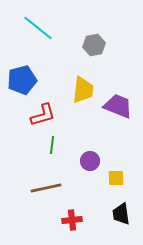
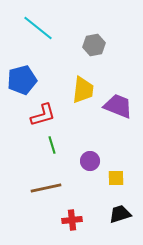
green line: rotated 24 degrees counterclockwise
black trapezoid: moved 1 px left; rotated 80 degrees clockwise
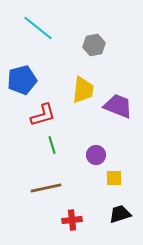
purple circle: moved 6 px right, 6 px up
yellow square: moved 2 px left
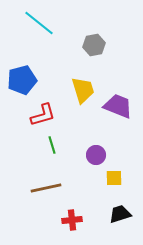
cyan line: moved 1 px right, 5 px up
yellow trapezoid: rotated 24 degrees counterclockwise
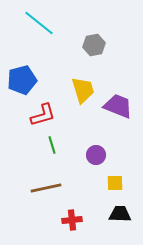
yellow square: moved 1 px right, 5 px down
black trapezoid: rotated 20 degrees clockwise
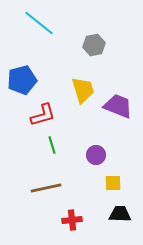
yellow square: moved 2 px left
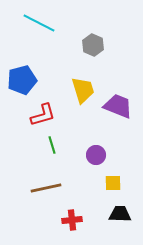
cyan line: rotated 12 degrees counterclockwise
gray hexagon: moved 1 px left; rotated 25 degrees counterclockwise
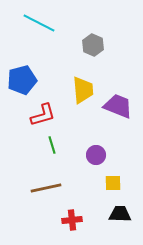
yellow trapezoid: rotated 12 degrees clockwise
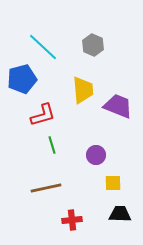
cyan line: moved 4 px right, 24 px down; rotated 16 degrees clockwise
blue pentagon: moved 1 px up
